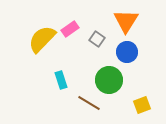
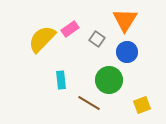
orange triangle: moved 1 px left, 1 px up
cyan rectangle: rotated 12 degrees clockwise
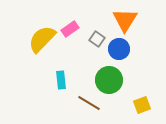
blue circle: moved 8 px left, 3 px up
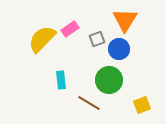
gray square: rotated 35 degrees clockwise
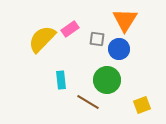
gray square: rotated 28 degrees clockwise
green circle: moved 2 px left
brown line: moved 1 px left, 1 px up
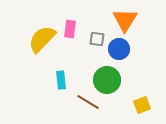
pink rectangle: rotated 48 degrees counterclockwise
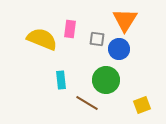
yellow semicircle: rotated 68 degrees clockwise
green circle: moved 1 px left
brown line: moved 1 px left, 1 px down
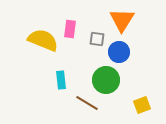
orange triangle: moved 3 px left
yellow semicircle: moved 1 px right, 1 px down
blue circle: moved 3 px down
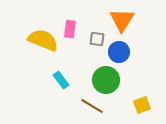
cyan rectangle: rotated 30 degrees counterclockwise
brown line: moved 5 px right, 3 px down
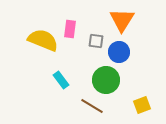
gray square: moved 1 px left, 2 px down
